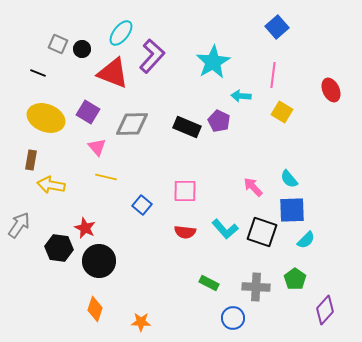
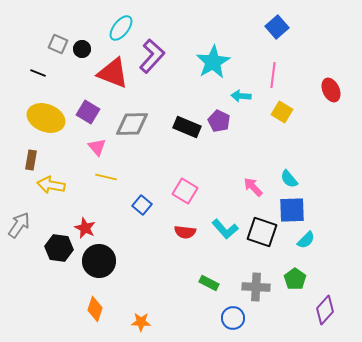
cyan ellipse at (121, 33): moved 5 px up
pink square at (185, 191): rotated 30 degrees clockwise
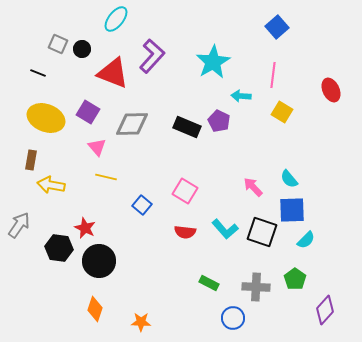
cyan ellipse at (121, 28): moved 5 px left, 9 px up
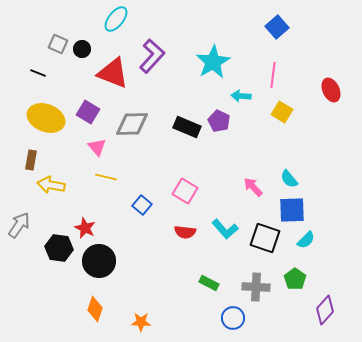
black square at (262, 232): moved 3 px right, 6 px down
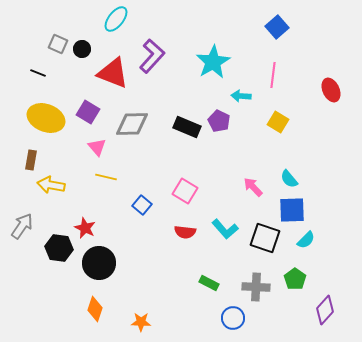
yellow square at (282, 112): moved 4 px left, 10 px down
gray arrow at (19, 225): moved 3 px right, 1 px down
black circle at (99, 261): moved 2 px down
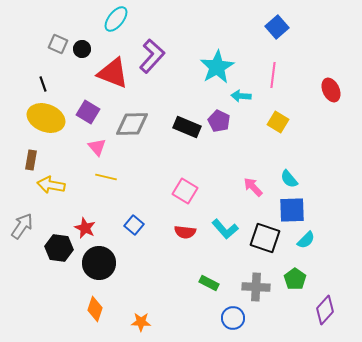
cyan star at (213, 62): moved 4 px right, 5 px down
black line at (38, 73): moved 5 px right, 11 px down; rotated 49 degrees clockwise
blue square at (142, 205): moved 8 px left, 20 px down
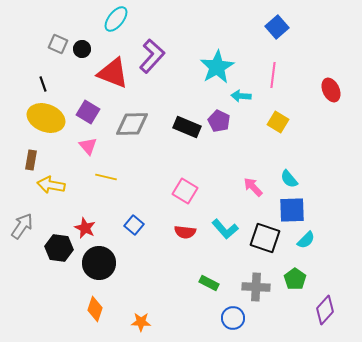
pink triangle at (97, 147): moved 9 px left, 1 px up
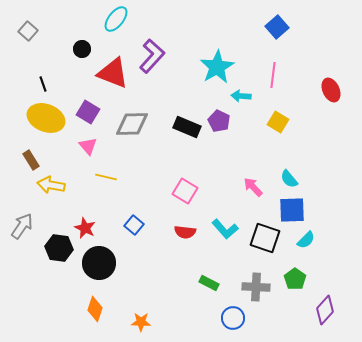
gray square at (58, 44): moved 30 px left, 13 px up; rotated 18 degrees clockwise
brown rectangle at (31, 160): rotated 42 degrees counterclockwise
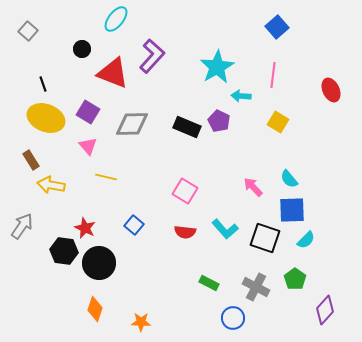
black hexagon at (59, 248): moved 5 px right, 3 px down
gray cross at (256, 287): rotated 24 degrees clockwise
